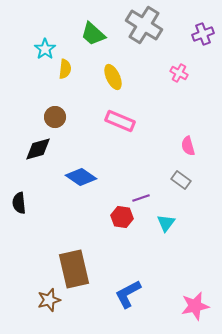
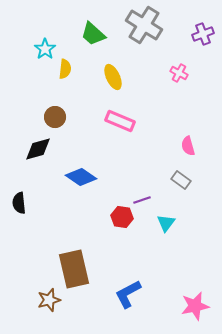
purple line: moved 1 px right, 2 px down
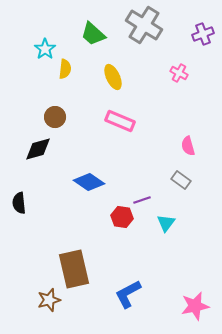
blue diamond: moved 8 px right, 5 px down
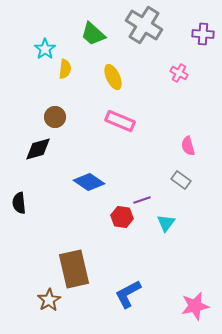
purple cross: rotated 25 degrees clockwise
brown star: rotated 15 degrees counterclockwise
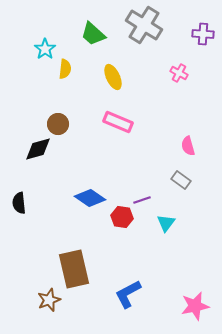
brown circle: moved 3 px right, 7 px down
pink rectangle: moved 2 px left, 1 px down
blue diamond: moved 1 px right, 16 px down
brown star: rotated 10 degrees clockwise
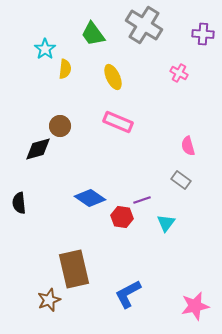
green trapezoid: rotated 12 degrees clockwise
brown circle: moved 2 px right, 2 px down
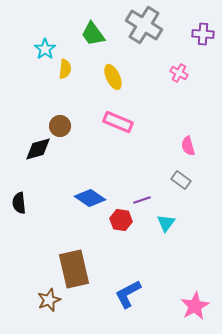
red hexagon: moved 1 px left, 3 px down
pink star: rotated 16 degrees counterclockwise
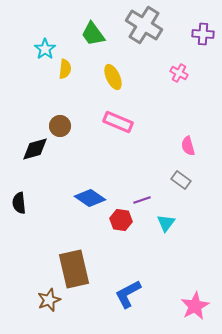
black diamond: moved 3 px left
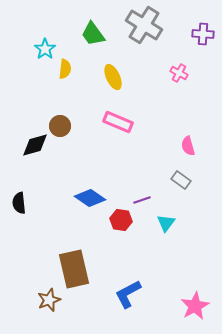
black diamond: moved 4 px up
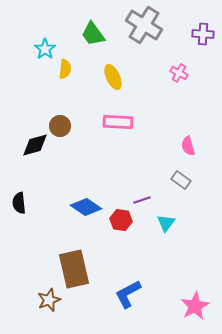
pink rectangle: rotated 20 degrees counterclockwise
blue diamond: moved 4 px left, 9 px down
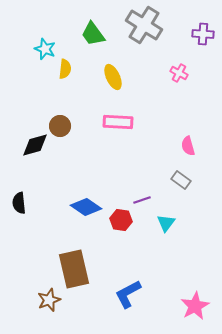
cyan star: rotated 15 degrees counterclockwise
